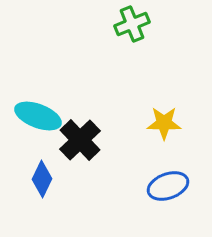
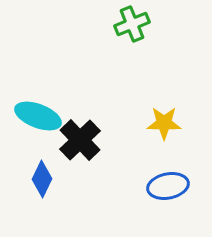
blue ellipse: rotated 9 degrees clockwise
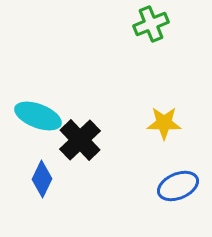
green cross: moved 19 px right
blue ellipse: moved 10 px right; rotated 12 degrees counterclockwise
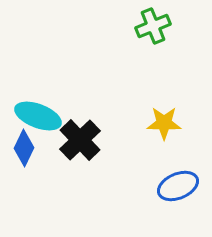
green cross: moved 2 px right, 2 px down
blue diamond: moved 18 px left, 31 px up
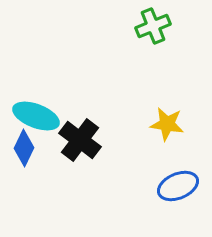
cyan ellipse: moved 2 px left
yellow star: moved 3 px right, 1 px down; rotated 8 degrees clockwise
black cross: rotated 9 degrees counterclockwise
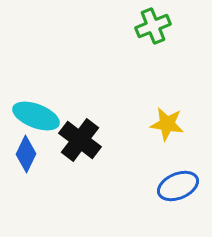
blue diamond: moved 2 px right, 6 px down
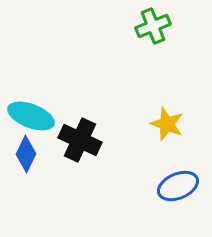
cyan ellipse: moved 5 px left
yellow star: rotated 12 degrees clockwise
black cross: rotated 12 degrees counterclockwise
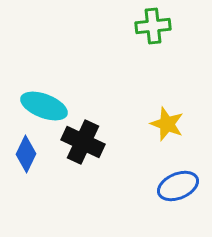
green cross: rotated 16 degrees clockwise
cyan ellipse: moved 13 px right, 10 px up
black cross: moved 3 px right, 2 px down
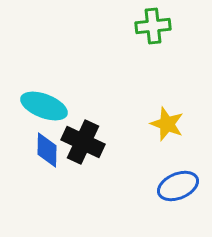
blue diamond: moved 21 px right, 4 px up; rotated 24 degrees counterclockwise
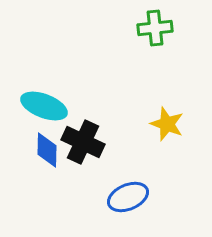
green cross: moved 2 px right, 2 px down
blue ellipse: moved 50 px left, 11 px down
